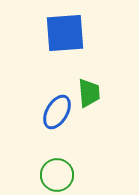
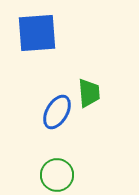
blue square: moved 28 px left
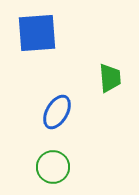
green trapezoid: moved 21 px right, 15 px up
green circle: moved 4 px left, 8 px up
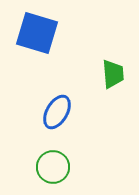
blue square: rotated 21 degrees clockwise
green trapezoid: moved 3 px right, 4 px up
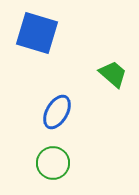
green trapezoid: rotated 44 degrees counterclockwise
green circle: moved 4 px up
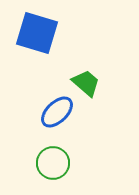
green trapezoid: moved 27 px left, 9 px down
blue ellipse: rotated 16 degrees clockwise
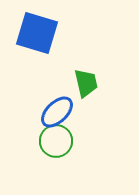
green trapezoid: rotated 36 degrees clockwise
green circle: moved 3 px right, 22 px up
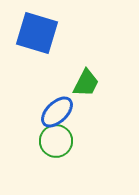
green trapezoid: rotated 40 degrees clockwise
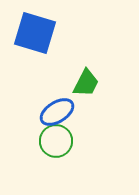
blue square: moved 2 px left
blue ellipse: rotated 12 degrees clockwise
